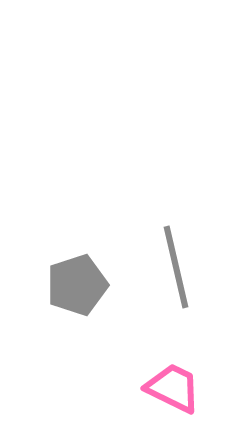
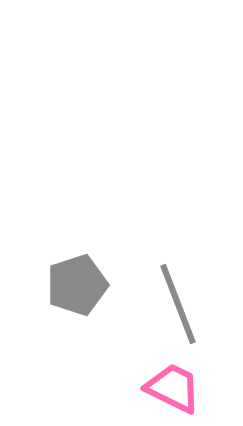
gray line: moved 2 px right, 37 px down; rotated 8 degrees counterclockwise
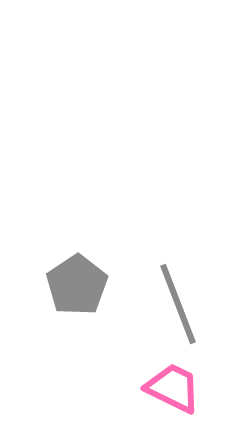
gray pentagon: rotated 16 degrees counterclockwise
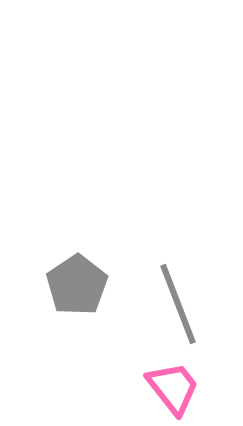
pink trapezoid: rotated 26 degrees clockwise
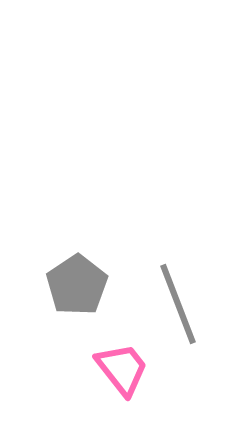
pink trapezoid: moved 51 px left, 19 px up
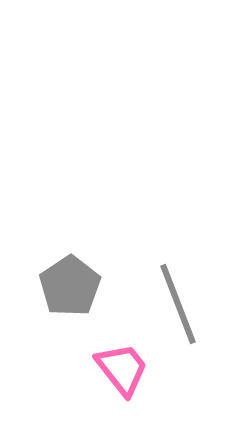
gray pentagon: moved 7 px left, 1 px down
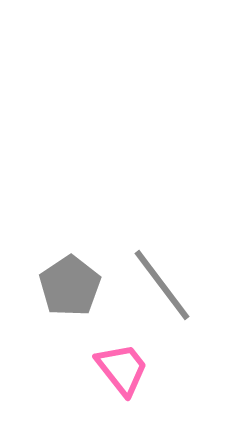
gray line: moved 16 px left, 19 px up; rotated 16 degrees counterclockwise
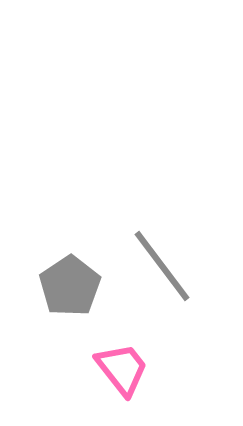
gray line: moved 19 px up
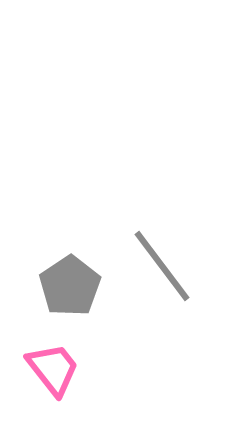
pink trapezoid: moved 69 px left
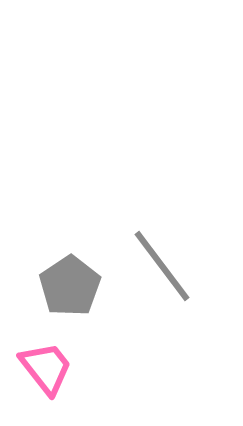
pink trapezoid: moved 7 px left, 1 px up
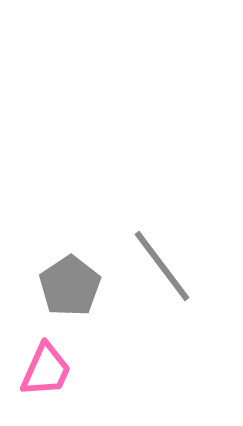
pink trapezoid: moved 2 px down; rotated 62 degrees clockwise
